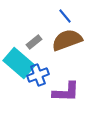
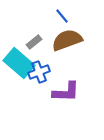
blue line: moved 3 px left
blue cross: moved 1 px right, 3 px up
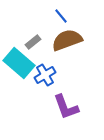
blue line: moved 1 px left
gray rectangle: moved 1 px left
blue cross: moved 6 px right, 3 px down; rotated 10 degrees counterclockwise
purple L-shape: moved 15 px down; rotated 68 degrees clockwise
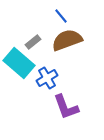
blue cross: moved 2 px right, 3 px down
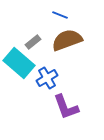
blue line: moved 1 px left, 1 px up; rotated 28 degrees counterclockwise
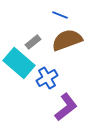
purple L-shape: rotated 108 degrees counterclockwise
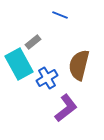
brown semicircle: moved 12 px right, 25 px down; rotated 56 degrees counterclockwise
cyan rectangle: moved 1 px down; rotated 20 degrees clockwise
purple L-shape: moved 1 px down
